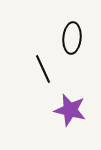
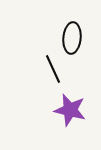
black line: moved 10 px right
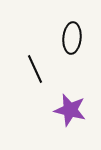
black line: moved 18 px left
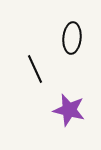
purple star: moved 1 px left
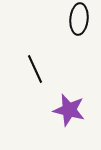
black ellipse: moved 7 px right, 19 px up
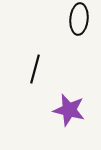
black line: rotated 40 degrees clockwise
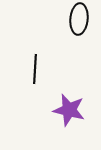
black line: rotated 12 degrees counterclockwise
